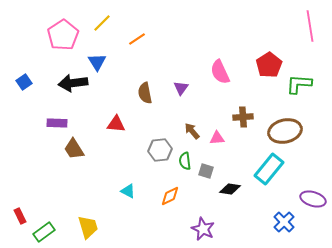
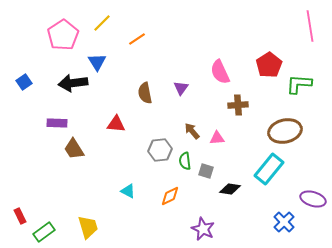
brown cross: moved 5 px left, 12 px up
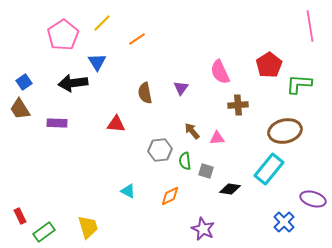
brown trapezoid: moved 54 px left, 40 px up
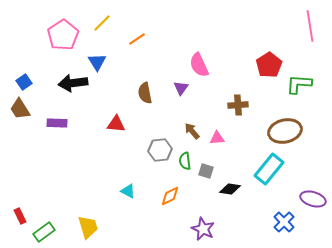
pink semicircle: moved 21 px left, 7 px up
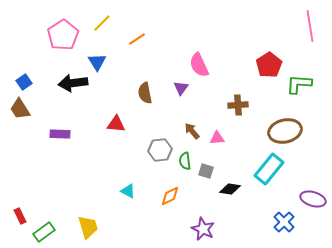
purple rectangle: moved 3 px right, 11 px down
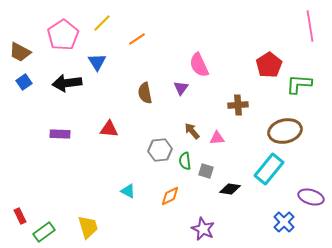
black arrow: moved 6 px left
brown trapezoid: moved 57 px up; rotated 30 degrees counterclockwise
red triangle: moved 7 px left, 5 px down
purple ellipse: moved 2 px left, 2 px up
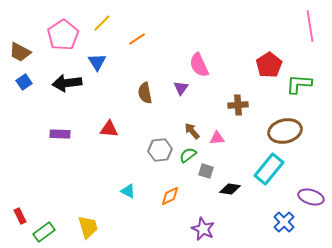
green semicircle: moved 3 px right, 6 px up; rotated 60 degrees clockwise
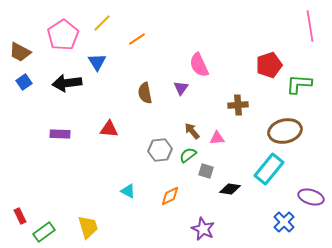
red pentagon: rotated 15 degrees clockwise
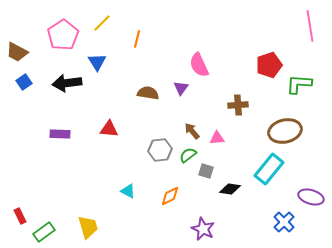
orange line: rotated 42 degrees counterclockwise
brown trapezoid: moved 3 px left
brown semicircle: moved 3 px right; rotated 110 degrees clockwise
